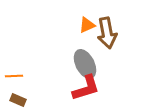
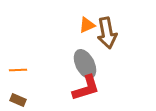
orange line: moved 4 px right, 6 px up
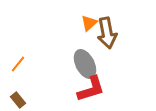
orange triangle: moved 2 px right, 2 px up; rotated 18 degrees counterclockwise
orange line: moved 6 px up; rotated 48 degrees counterclockwise
red L-shape: moved 5 px right, 1 px down
brown rectangle: rotated 28 degrees clockwise
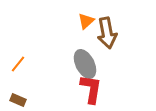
orange triangle: moved 3 px left, 2 px up
red L-shape: rotated 64 degrees counterclockwise
brown rectangle: rotated 28 degrees counterclockwise
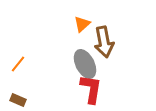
orange triangle: moved 4 px left, 3 px down
brown arrow: moved 3 px left, 9 px down
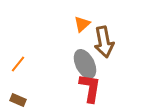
red L-shape: moved 1 px left, 1 px up
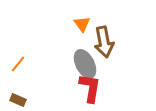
orange triangle: rotated 24 degrees counterclockwise
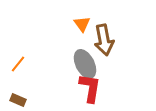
brown arrow: moved 2 px up
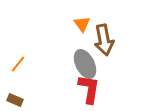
red L-shape: moved 1 px left, 1 px down
brown rectangle: moved 3 px left
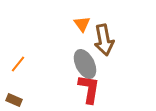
brown rectangle: moved 1 px left
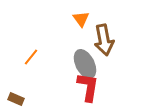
orange triangle: moved 1 px left, 5 px up
orange line: moved 13 px right, 7 px up
red L-shape: moved 1 px left, 2 px up
brown rectangle: moved 2 px right, 1 px up
